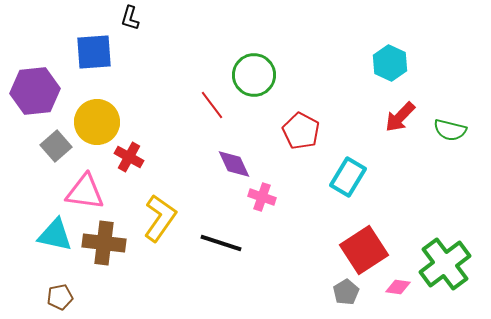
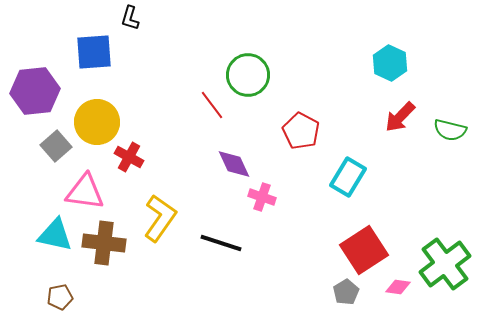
green circle: moved 6 px left
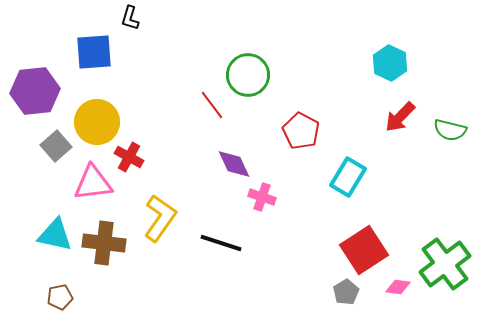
pink triangle: moved 8 px right, 9 px up; rotated 15 degrees counterclockwise
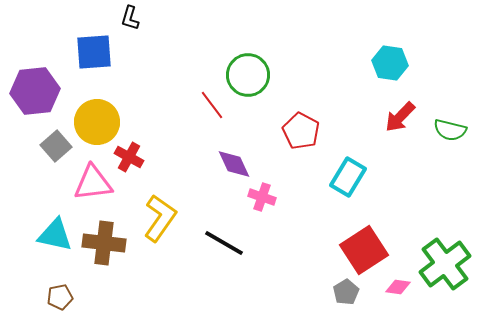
cyan hexagon: rotated 16 degrees counterclockwise
black line: moved 3 px right; rotated 12 degrees clockwise
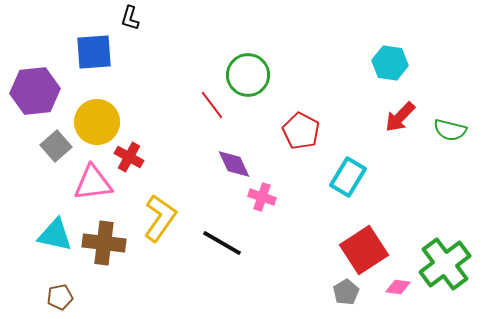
black line: moved 2 px left
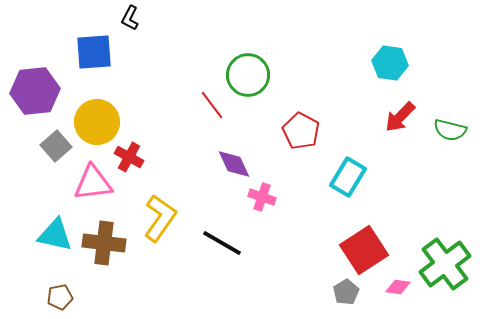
black L-shape: rotated 10 degrees clockwise
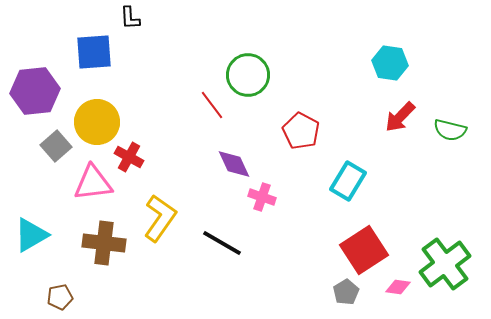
black L-shape: rotated 30 degrees counterclockwise
cyan rectangle: moved 4 px down
cyan triangle: moved 24 px left; rotated 42 degrees counterclockwise
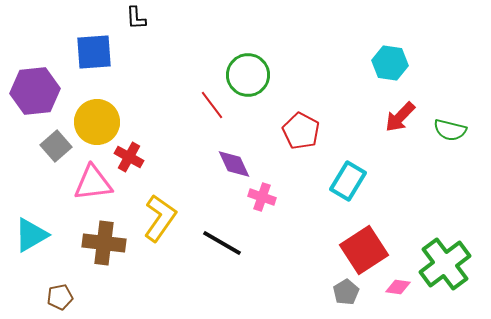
black L-shape: moved 6 px right
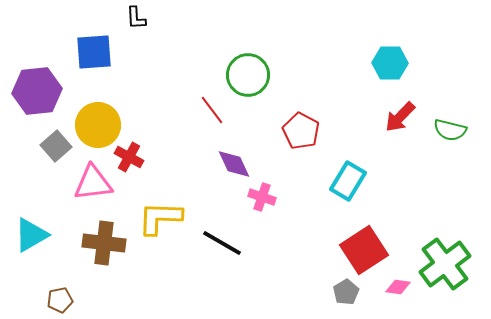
cyan hexagon: rotated 8 degrees counterclockwise
purple hexagon: moved 2 px right
red line: moved 5 px down
yellow circle: moved 1 px right, 3 px down
yellow L-shape: rotated 123 degrees counterclockwise
brown pentagon: moved 3 px down
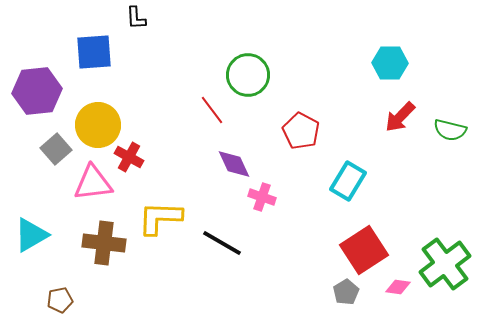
gray square: moved 3 px down
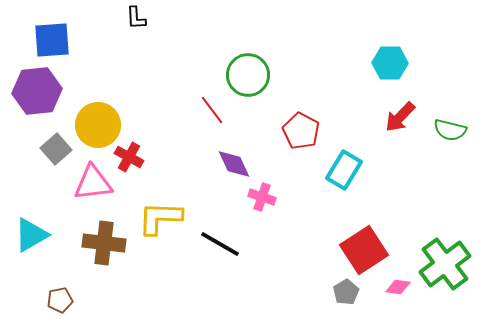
blue square: moved 42 px left, 12 px up
cyan rectangle: moved 4 px left, 11 px up
black line: moved 2 px left, 1 px down
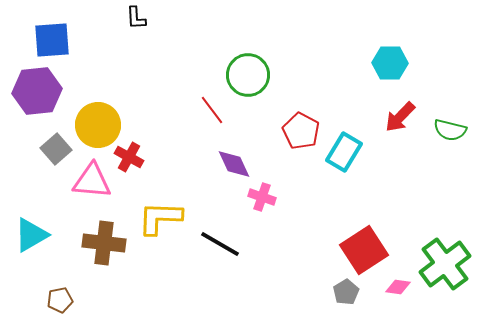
cyan rectangle: moved 18 px up
pink triangle: moved 1 px left, 2 px up; rotated 12 degrees clockwise
